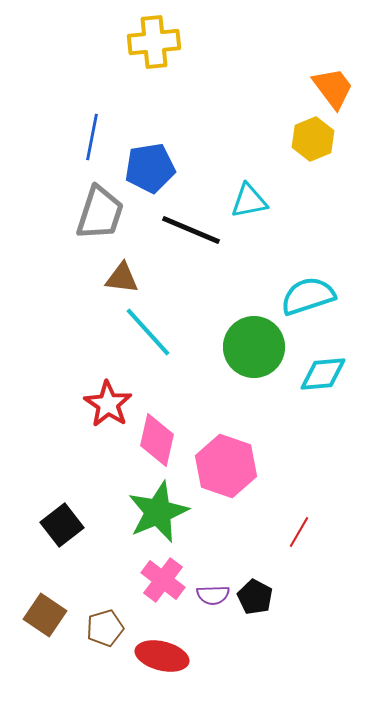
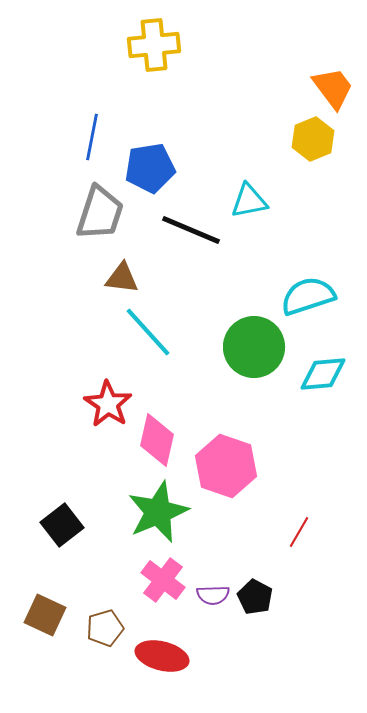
yellow cross: moved 3 px down
brown square: rotated 9 degrees counterclockwise
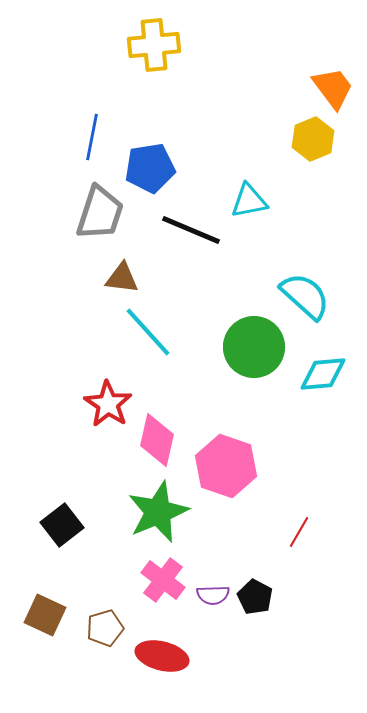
cyan semicircle: moved 3 px left; rotated 60 degrees clockwise
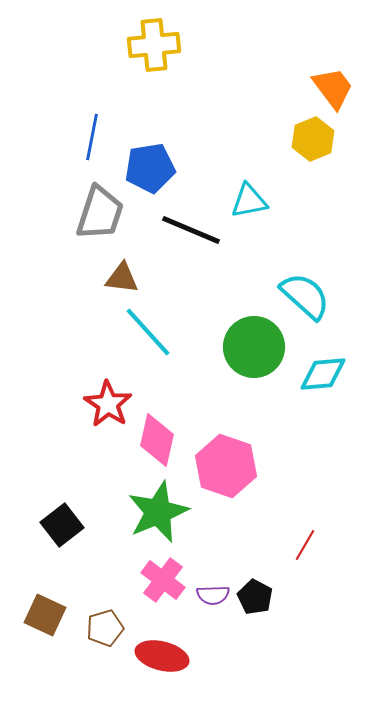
red line: moved 6 px right, 13 px down
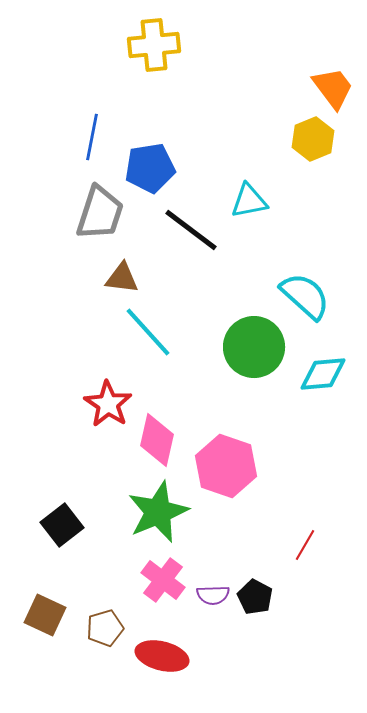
black line: rotated 14 degrees clockwise
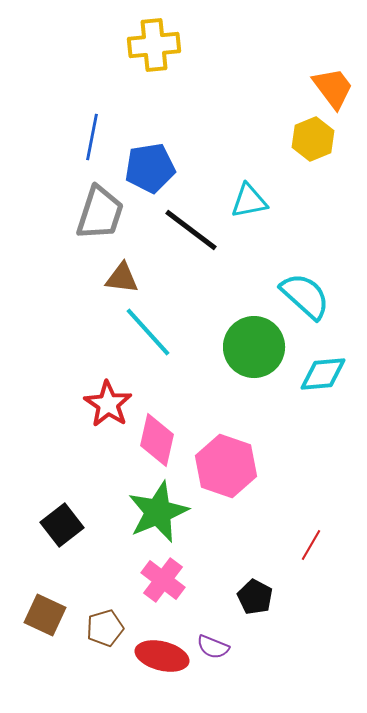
red line: moved 6 px right
purple semicircle: moved 52 px down; rotated 24 degrees clockwise
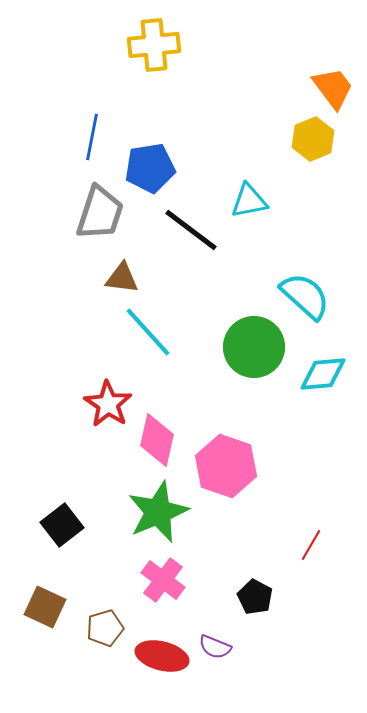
brown square: moved 8 px up
purple semicircle: moved 2 px right
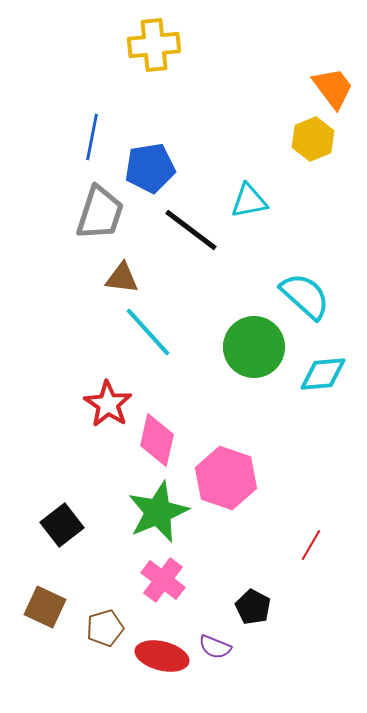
pink hexagon: moved 12 px down
black pentagon: moved 2 px left, 10 px down
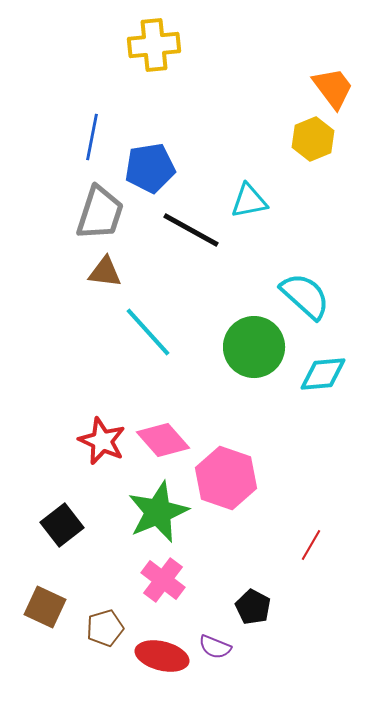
black line: rotated 8 degrees counterclockwise
brown triangle: moved 17 px left, 6 px up
red star: moved 6 px left, 37 px down; rotated 9 degrees counterclockwise
pink diamond: moved 6 px right; rotated 54 degrees counterclockwise
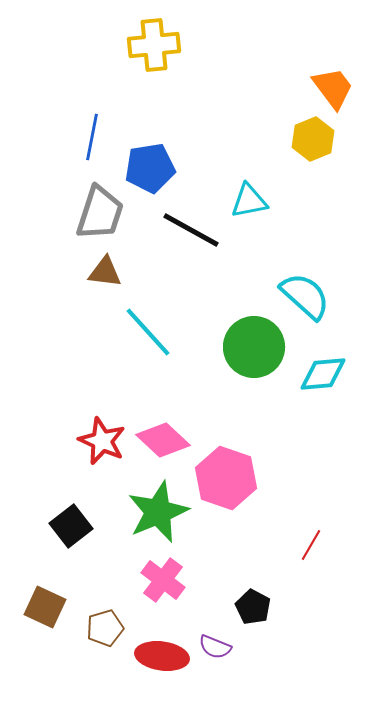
pink diamond: rotated 6 degrees counterclockwise
black square: moved 9 px right, 1 px down
red ellipse: rotated 6 degrees counterclockwise
